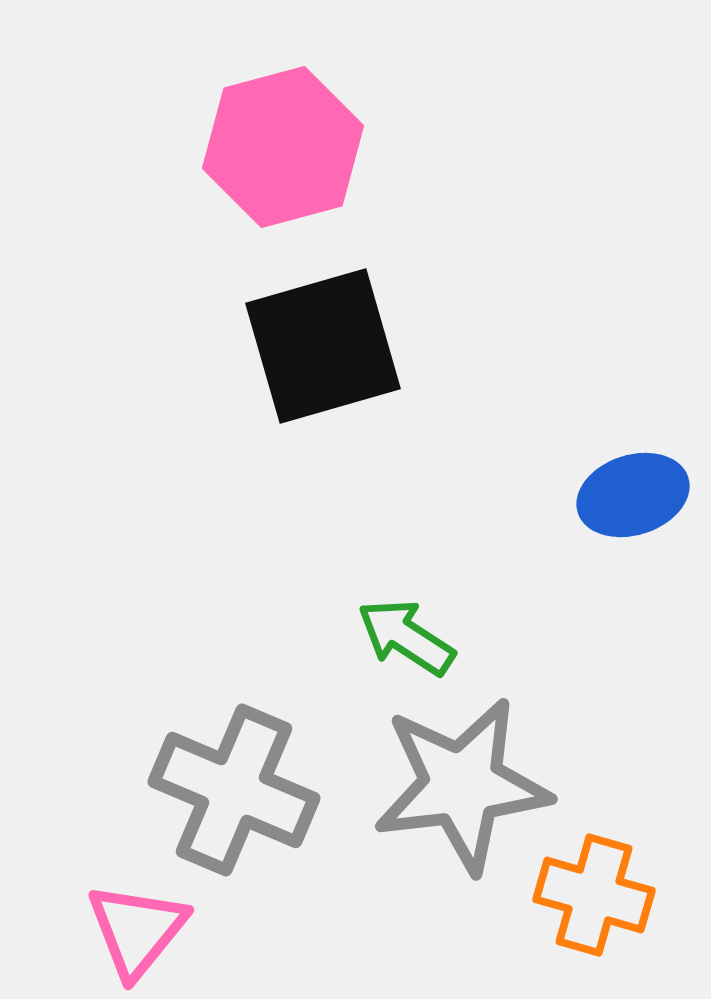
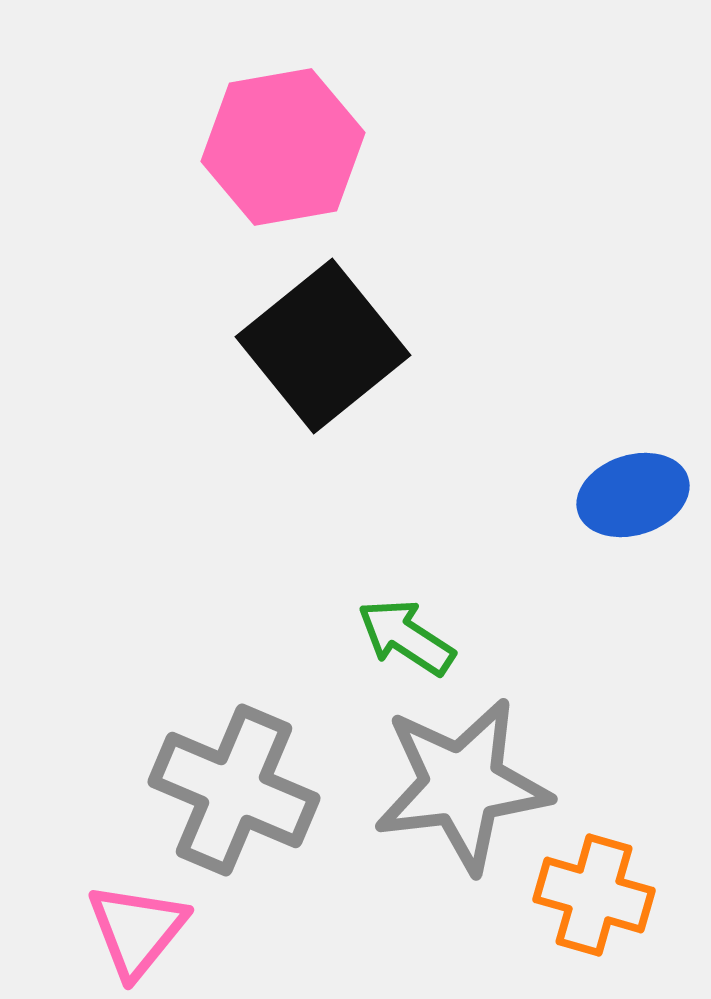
pink hexagon: rotated 5 degrees clockwise
black square: rotated 23 degrees counterclockwise
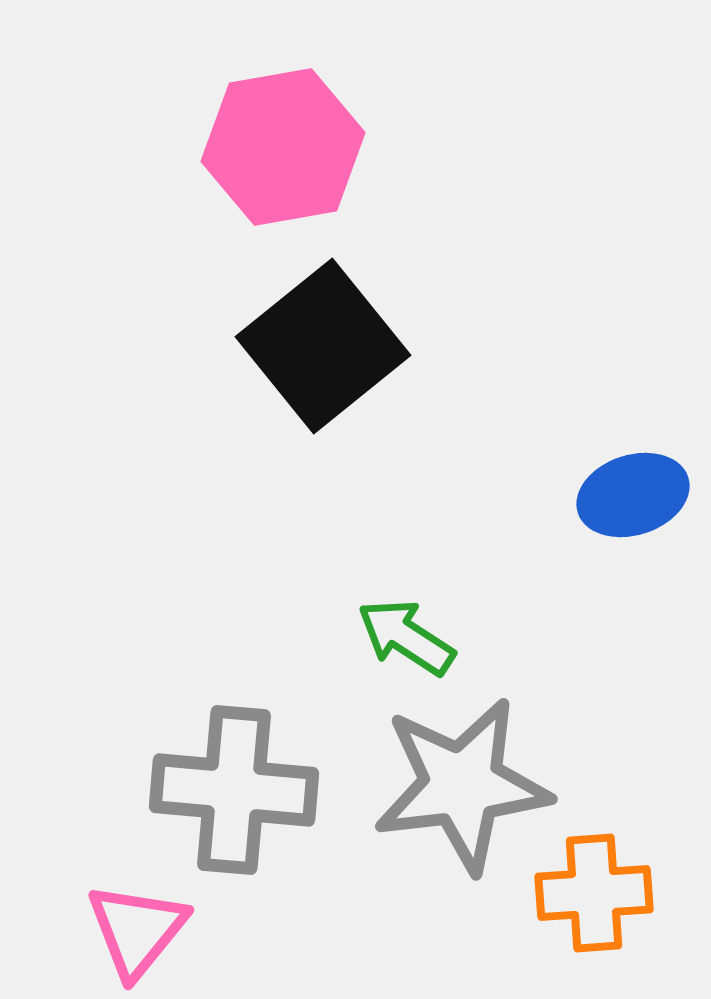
gray cross: rotated 18 degrees counterclockwise
orange cross: moved 2 px up; rotated 20 degrees counterclockwise
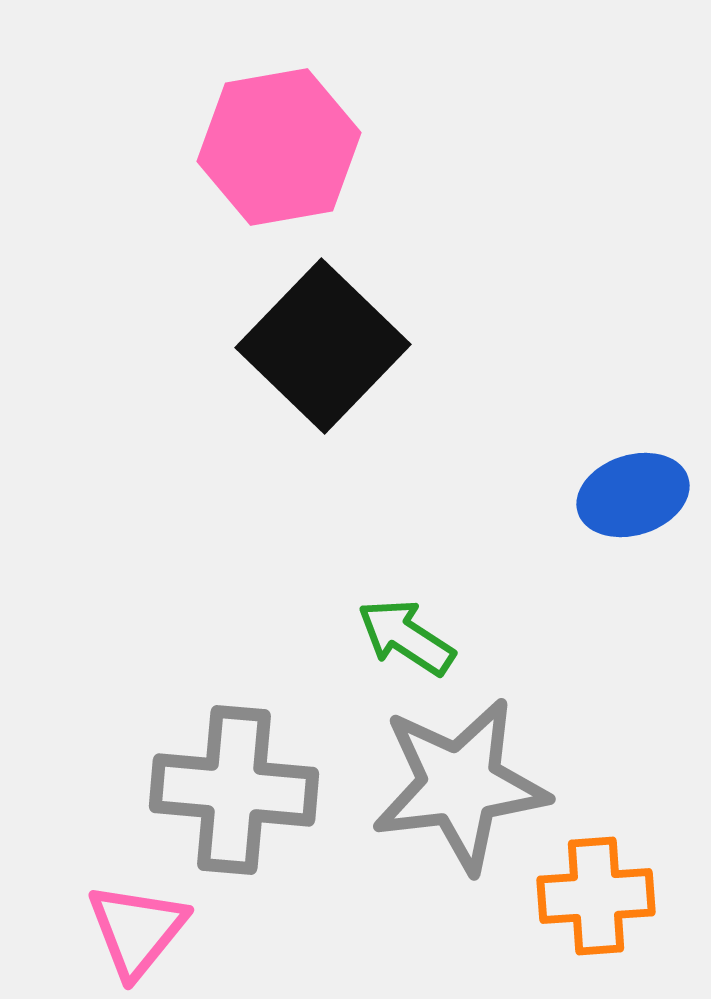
pink hexagon: moved 4 px left
black square: rotated 7 degrees counterclockwise
gray star: moved 2 px left
orange cross: moved 2 px right, 3 px down
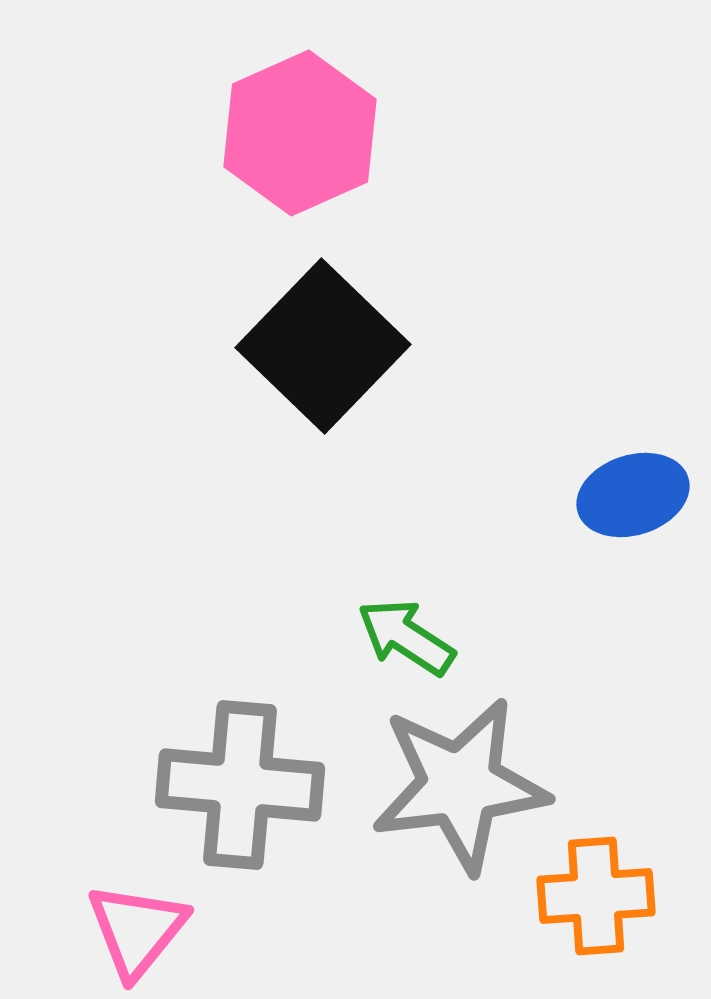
pink hexagon: moved 21 px right, 14 px up; rotated 14 degrees counterclockwise
gray cross: moved 6 px right, 5 px up
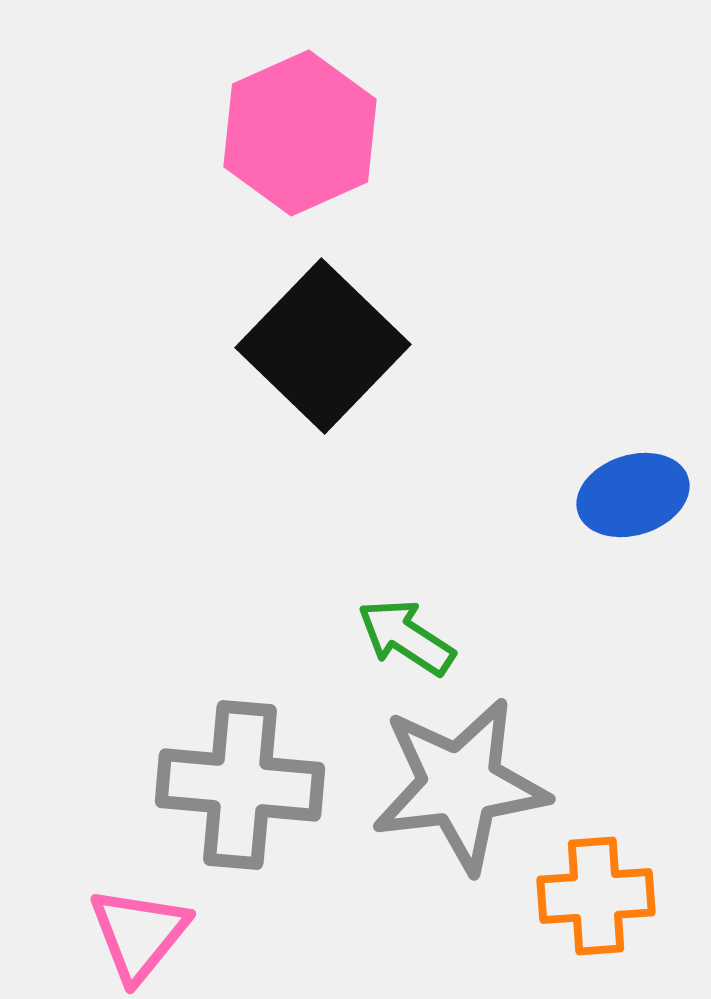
pink triangle: moved 2 px right, 4 px down
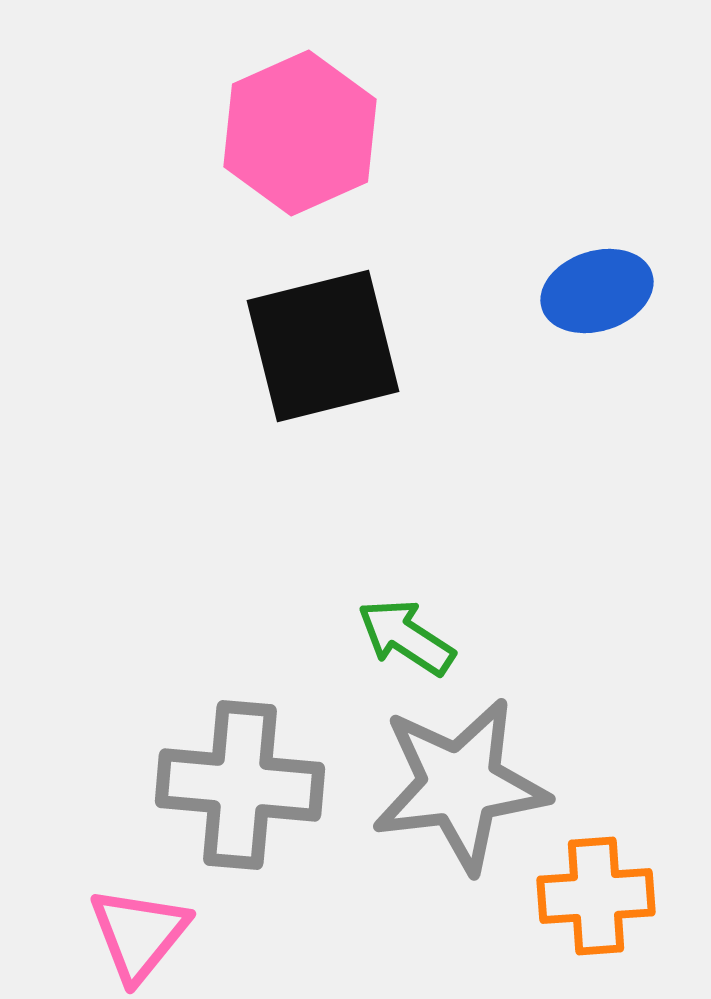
black square: rotated 32 degrees clockwise
blue ellipse: moved 36 px left, 204 px up
